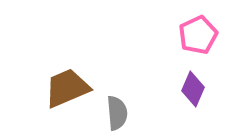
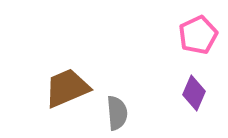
purple diamond: moved 1 px right, 4 px down
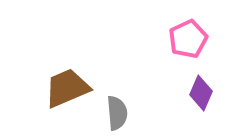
pink pentagon: moved 10 px left, 4 px down
purple diamond: moved 7 px right
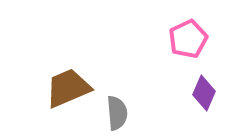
brown trapezoid: moved 1 px right
purple diamond: moved 3 px right
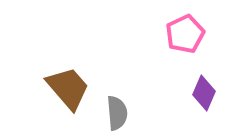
pink pentagon: moved 3 px left, 5 px up
brown trapezoid: rotated 72 degrees clockwise
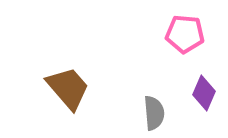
pink pentagon: rotated 30 degrees clockwise
gray semicircle: moved 37 px right
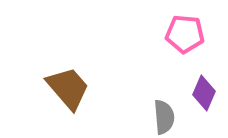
gray semicircle: moved 10 px right, 4 px down
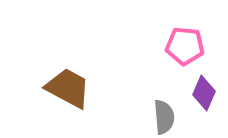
pink pentagon: moved 12 px down
brown trapezoid: rotated 21 degrees counterclockwise
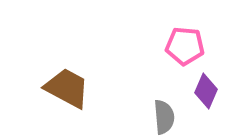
brown trapezoid: moved 1 px left
purple diamond: moved 2 px right, 2 px up
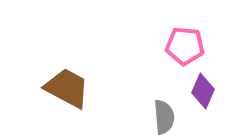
purple diamond: moved 3 px left
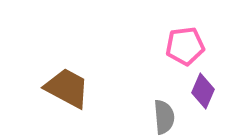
pink pentagon: rotated 12 degrees counterclockwise
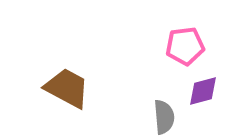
purple diamond: rotated 52 degrees clockwise
